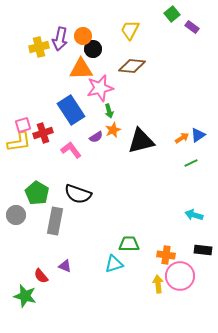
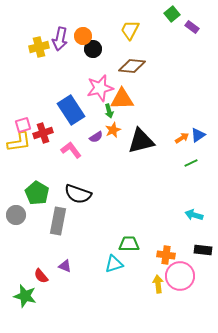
orange triangle: moved 41 px right, 30 px down
gray rectangle: moved 3 px right
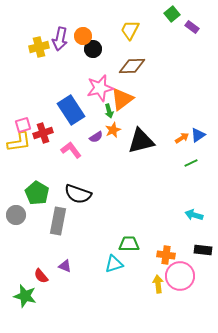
brown diamond: rotated 8 degrees counterclockwise
orange triangle: rotated 35 degrees counterclockwise
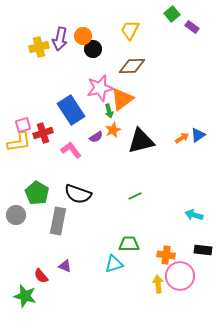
green line: moved 56 px left, 33 px down
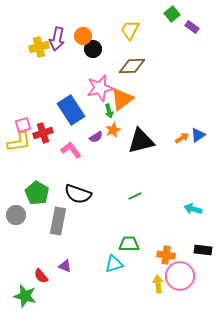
purple arrow: moved 3 px left
cyan arrow: moved 1 px left, 6 px up
